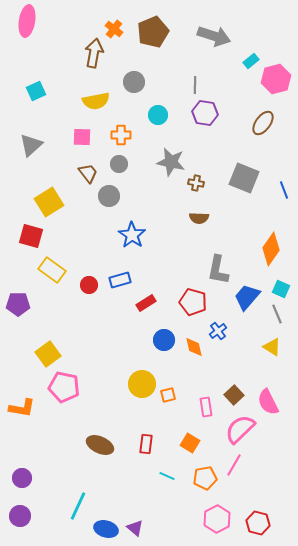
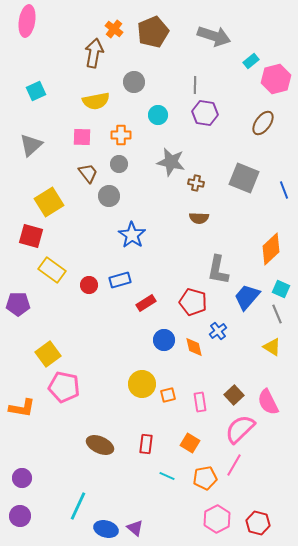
orange diamond at (271, 249): rotated 12 degrees clockwise
pink rectangle at (206, 407): moved 6 px left, 5 px up
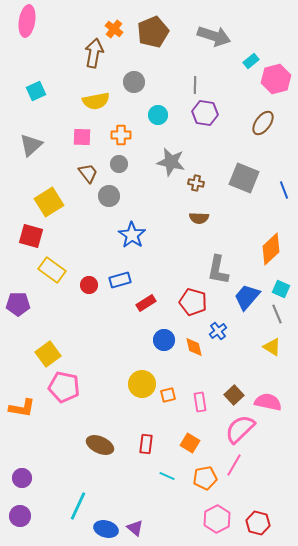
pink semicircle at (268, 402): rotated 128 degrees clockwise
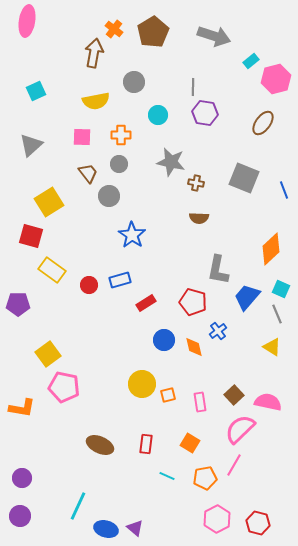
brown pentagon at (153, 32): rotated 8 degrees counterclockwise
gray line at (195, 85): moved 2 px left, 2 px down
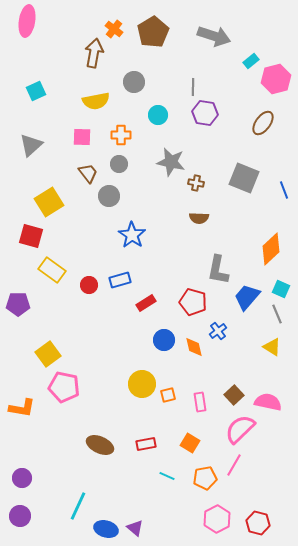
red rectangle at (146, 444): rotated 72 degrees clockwise
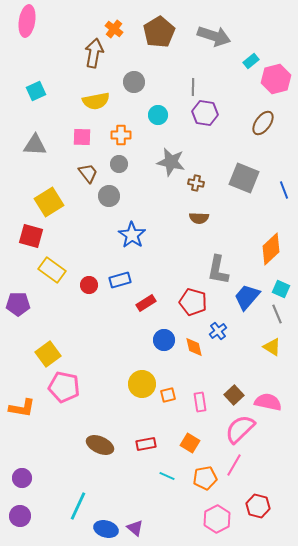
brown pentagon at (153, 32): moved 6 px right
gray triangle at (31, 145): moved 4 px right; rotated 45 degrees clockwise
red hexagon at (258, 523): moved 17 px up
